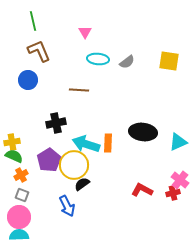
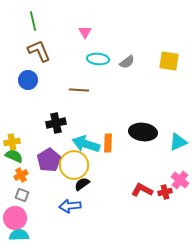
red cross: moved 8 px left, 1 px up
blue arrow: moved 3 px right; rotated 110 degrees clockwise
pink circle: moved 4 px left, 1 px down
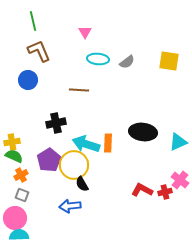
black semicircle: rotated 84 degrees counterclockwise
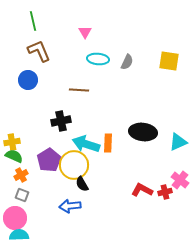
gray semicircle: rotated 28 degrees counterclockwise
black cross: moved 5 px right, 2 px up
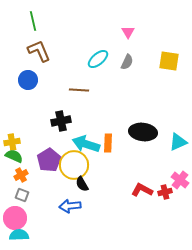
pink triangle: moved 43 px right
cyan ellipse: rotated 45 degrees counterclockwise
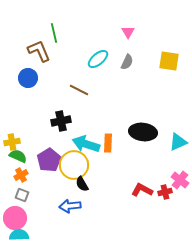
green line: moved 21 px right, 12 px down
blue circle: moved 2 px up
brown line: rotated 24 degrees clockwise
green semicircle: moved 4 px right
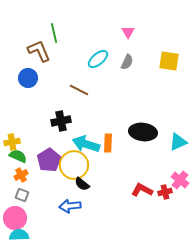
black semicircle: rotated 21 degrees counterclockwise
